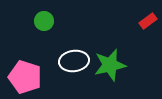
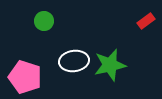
red rectangle: moved 2 px left
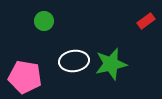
green star: moved 1 px right, 1 px up
pink pentagon: rotated 8 degrees counterclockwise
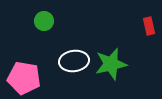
red rectangle: moved 3 px right, 5 px down; rotated 66 degrees counterclockwise
pink pentagon: moved 1 px left, 1 px down
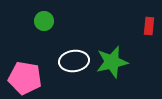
red rectangle: rotated 18 degrees clockwise
green star: moved 1 px right, 2 px up
pink pentagon: moved 1 px right
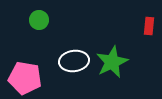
green circle: moved 5 px left, 1 px up
green star: rotated 12 degrees counterclockwise
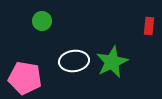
green circle: moved 3 px right, 1 px down
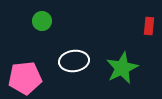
green star: moved 10 px right, 6 px down
pink pentagon: rotated 16 degrees counterclockwise
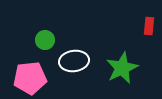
green circle: moved 3 px right, 19 px down
pink pentagon: moved 5 px right
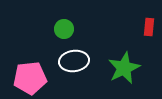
red rectangle: moved 1 px down
green circle: moved 19 px right, 11 px up
green star: moved 2 px right
